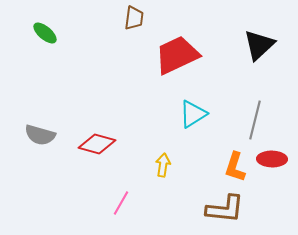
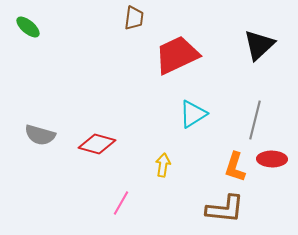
green ellipse: moved 17 px left, 6 px up
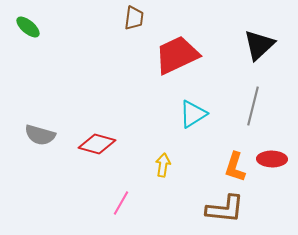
gray line: moved 2 px left, 14 px up
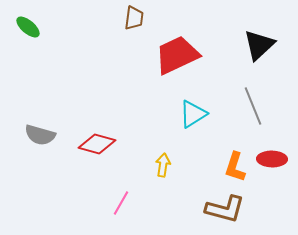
gray line: rotated 36 degrees counterclockwise
brown L-shape: rotated 9 degrees clockwise
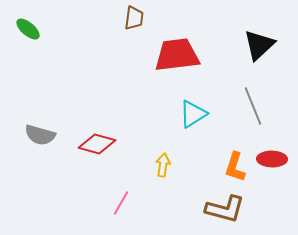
green ellipse: moved 2 px down
red trapezoid: rotated 18 degrees clockwise
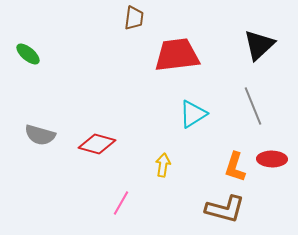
green ellipse: moved 25 px down
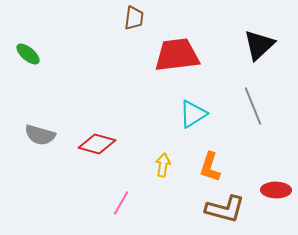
red ellipse: moved 4 px right, 31 px down
orange L-shape: moved 25 px left
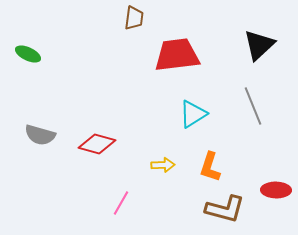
green ellipse: rotated 15 degrees counterclockwise
yellow arrow: rotated 80 degrees clockwise
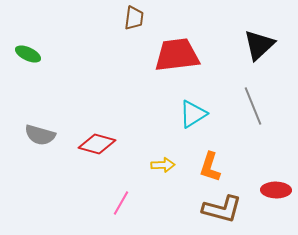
brown L-shape: moved 3 px left
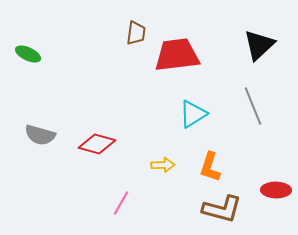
brown trapezoid: moved 2 px right, 15 px down
